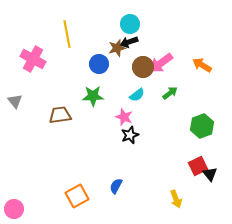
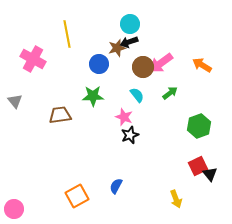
cyan semicircle: rotated 91 degrees counterclockwise
green hexagon: moved 3 px left
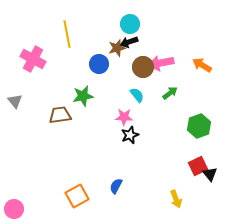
pink arrow: rotated 25 degrees clockwise
green star: moved 10 px left; rotated 10 degrees counterclockwise
pink star: rotated 18 degrees counterclockwise
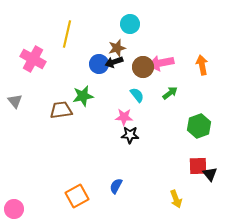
yellow line: rotated 24 degrees clockwise
black arrow: moved 15 px left, 20 px down
orange arrow: rotated 48 degrees clockwise
brown trapezoid: moved 1 px right, 5 px up
black star: rotated 24 degrees clockwise
red square: rotated 24 degrees clockwise
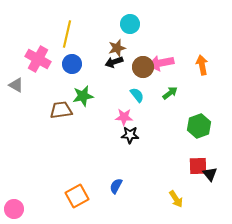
pink cross: moved 5 px right
blue circle: moved 27 px left
gray triangle: moved 1 px right, 16 px up; rotated 21 degrees counterclockwise
yellow arrow: rotated 12 degrees counterclockwise
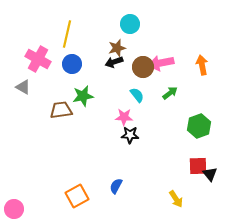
gray triangle: moved 7 px right, 2 px down
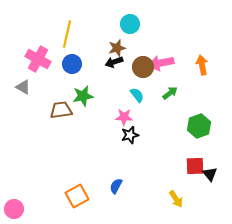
black star: rotated 18 degrees counterclockwise
red square: moved 3 px left
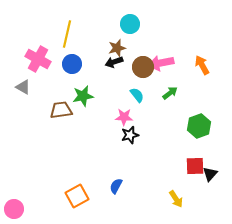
orange arrow: rotated 18 degrees counterclockwise
black triangle: rotated 21 degrees clockwise
